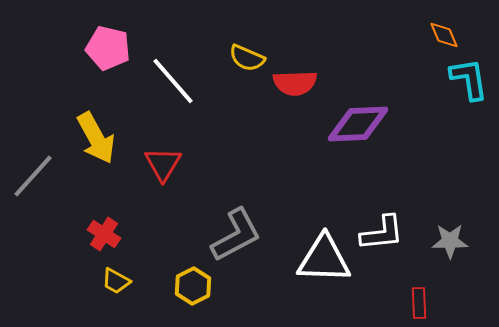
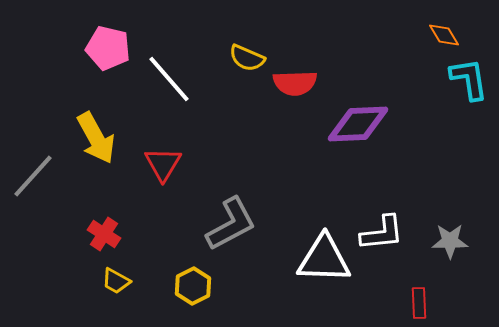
orange diamond: rotated 8 degrees counterclockwise
white line: moved 4 px left, 2 px up
gray L-shape: moved 5 px left, 11 px up
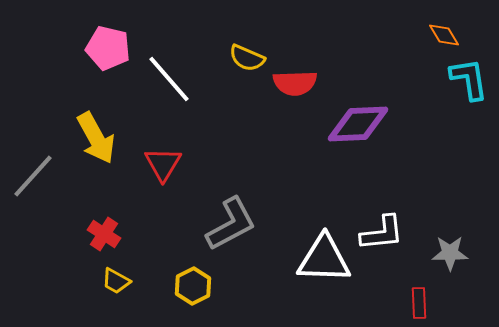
gray star: moved 12 px down
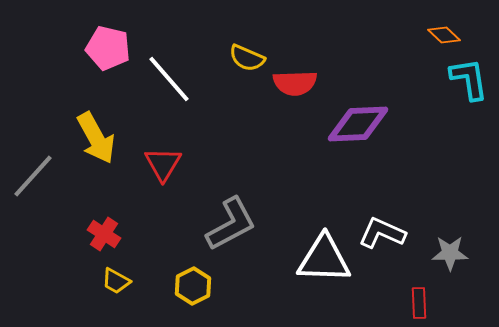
orange diamond: rotated 16 degrees counterclockwise
white L-shape: rotated 150 degrees counterclockwise
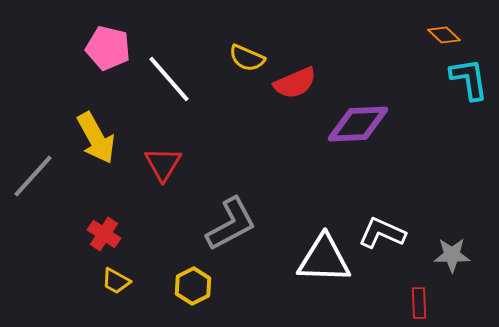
red semicircle: rotated 21 degrees counterclockwise
gray star: moved 2 px right, 2 px down
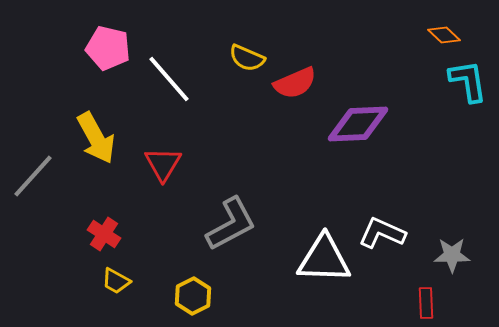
cyan L-shape: moved 1 px left, 2 px down
yellow hexagon: moved 10 px down
red rectangle: moved 7 px right
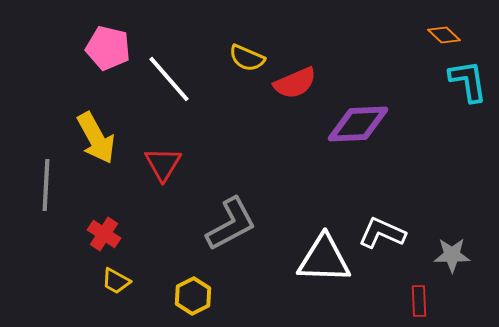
gray line: moved 13 px right, 9 px down; rotated 39 degrees counterclockwise
red rectangle: moved 7 px left, 2 px up
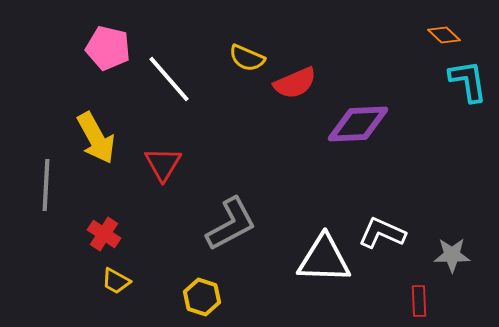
yellow hexagon: moved 9 px right, 1 px down; rotated 15 degrees counterclockwise
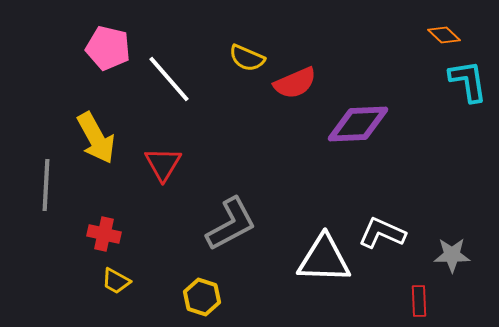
red cross: rotated 20 degrees counterclockwise
